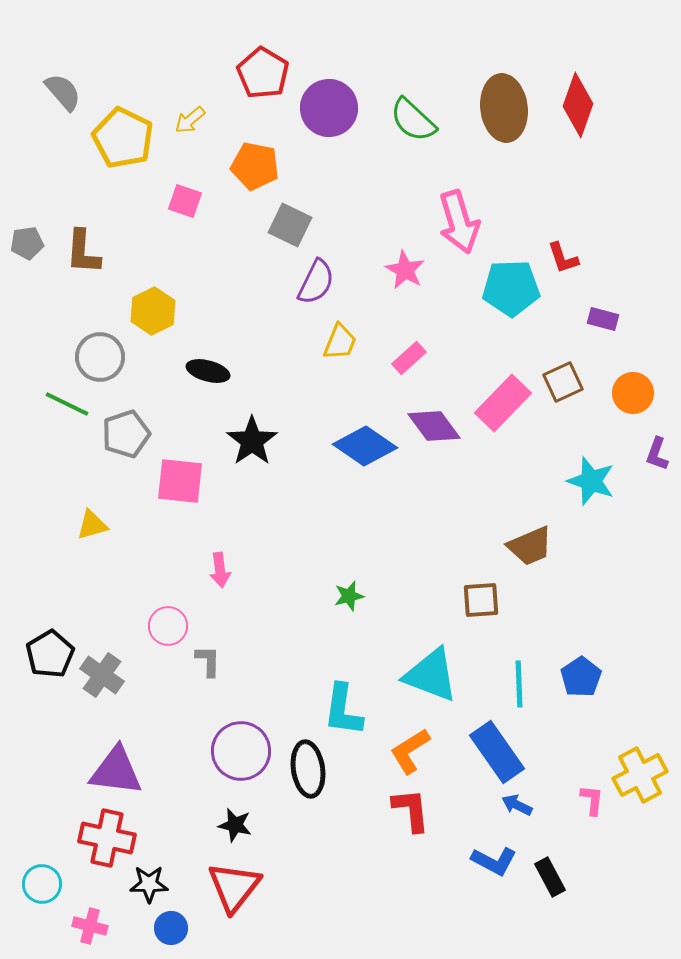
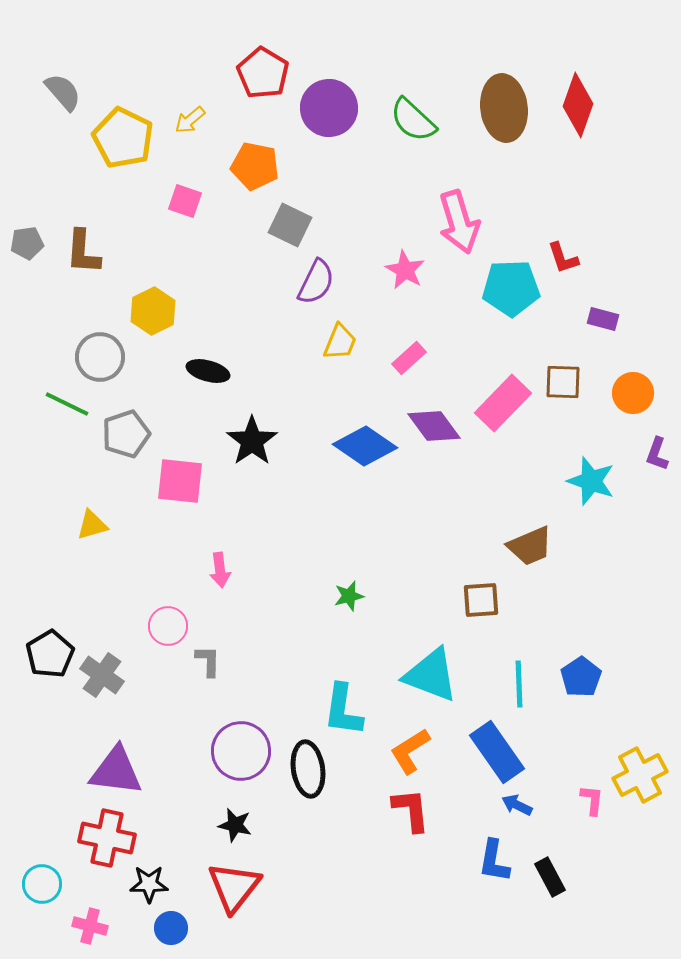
brown square at (563, 382): rotated 27 degrees clockwise
blue L-shape at (494, 861): rotated 72 degrees clockwise
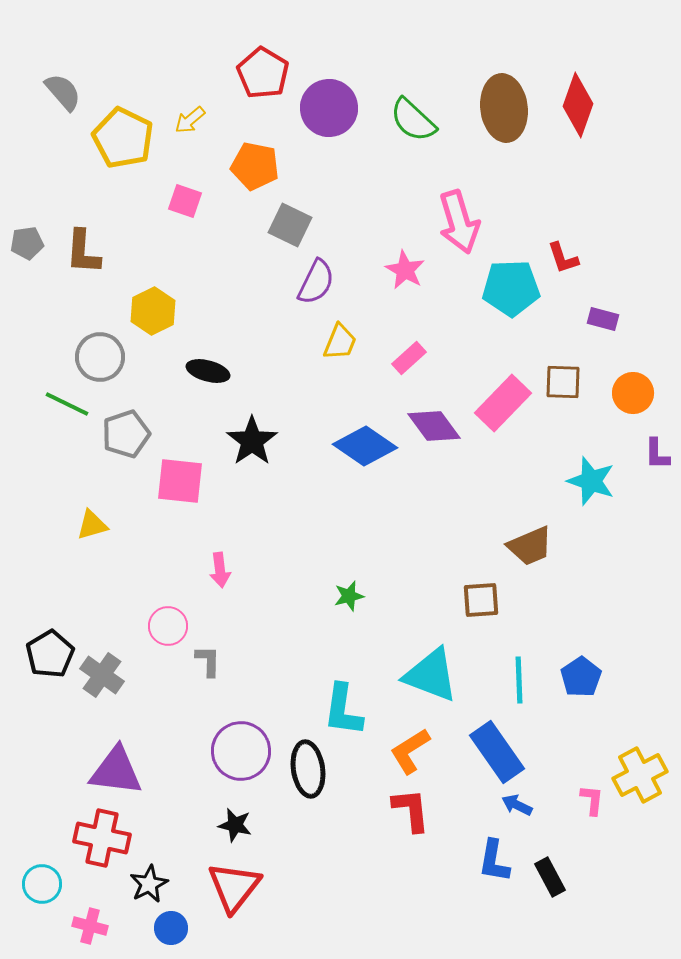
purple L-shape at (657, 454): rotated 20 degrees counterclockwise
cyan line at (519, 684): moved 4 px up
red cross at (107, 838): moved 5 px left
black star at (149, 884): rotated 27 degrees counterclockwise
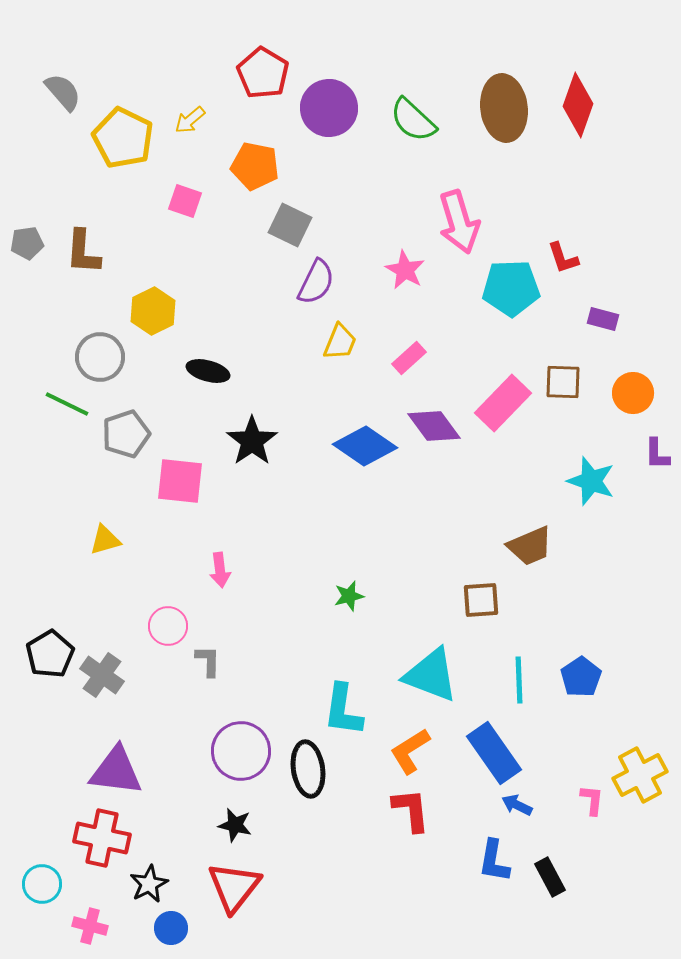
yellow triangle at (92, 525): moved 13 px right, 15 px down
blue rectangle at (497, 752): moved 3 px left, 1 px down
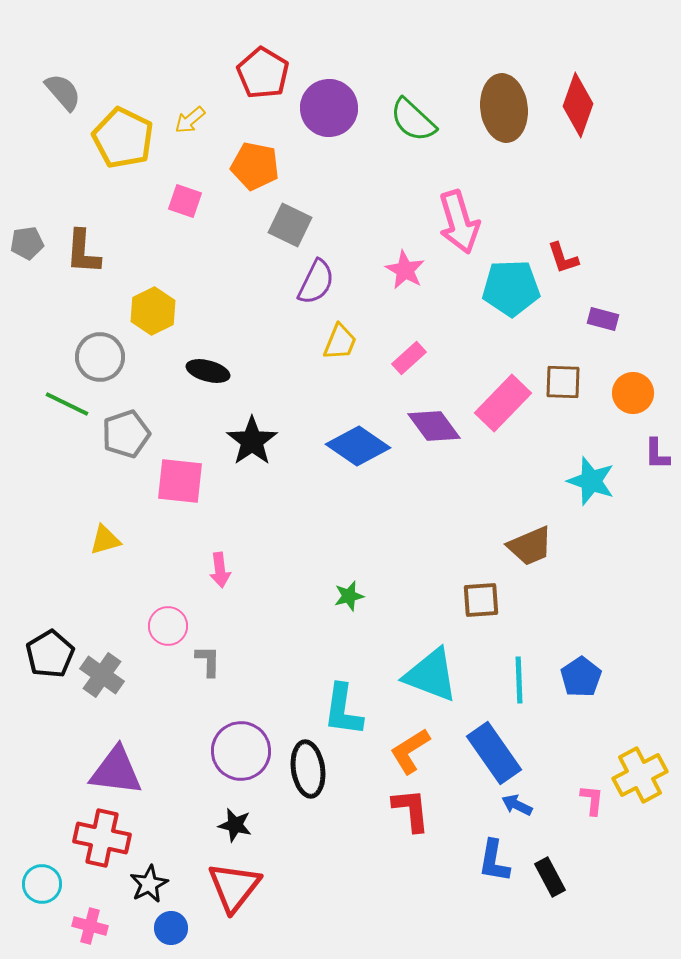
blue diamond at (365, 446): moved 7 px left
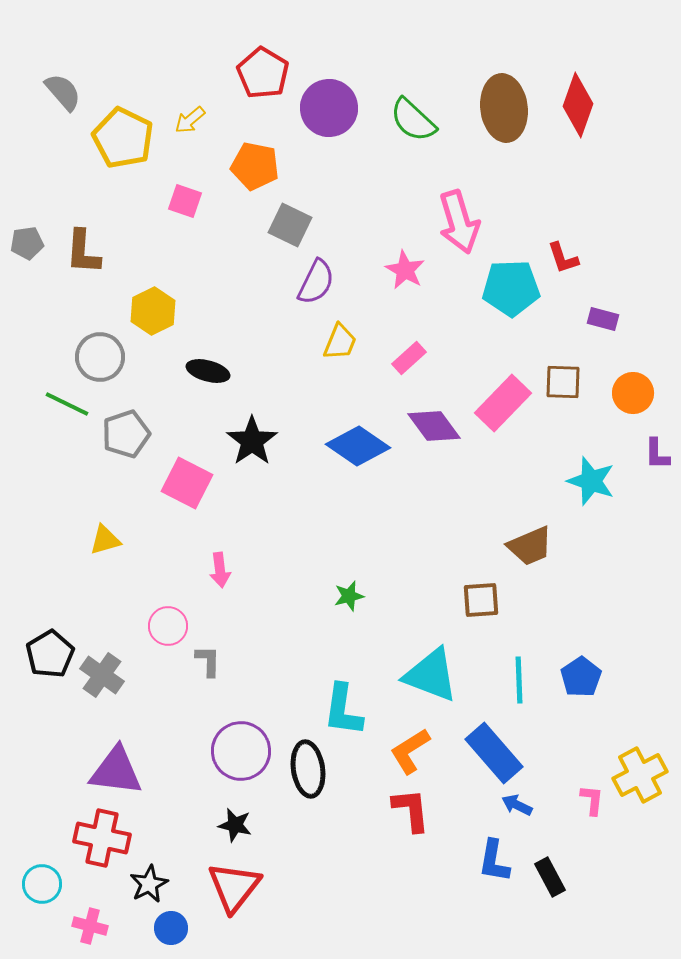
pink square at (180, 481): moved 7 px right, 2 px down; rotated 21 degrees clockwise
blue rectangle at (494, 753): rotated 6 degrees counterclockwise
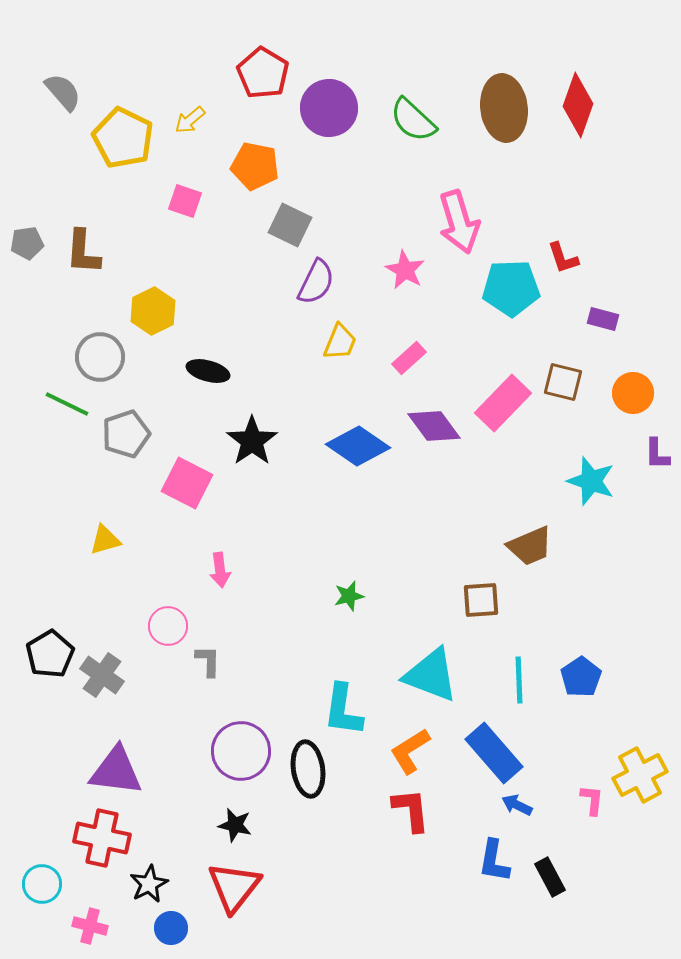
brown square at (563, 382): rotated 12 degrees clockwise
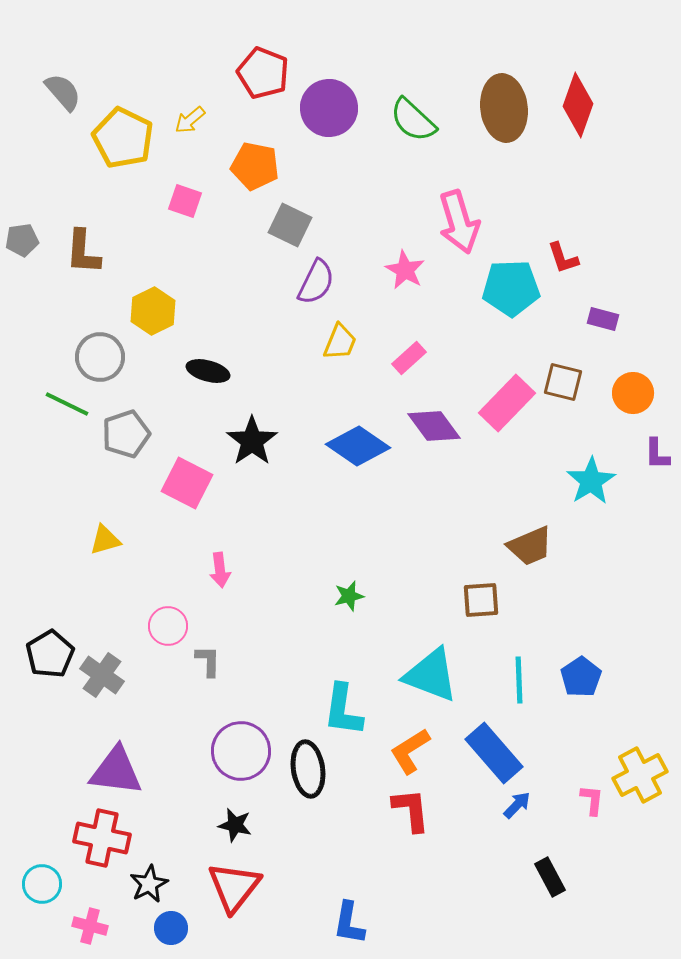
red pentagon at (263, 73): rotated 9 degrees counterclockwise
gray pentagon at (27, 243): moved 5 px left, 3 px up
pink rectangle at (503, 403): moved 4 px right
cyan star at (591, 481): rotated 21 degrees clockwise
blue arrow at (517, 805): rotated 108 degrees clockwise
blue L-shape at (494, 861): moved 145 px left, 62 px down
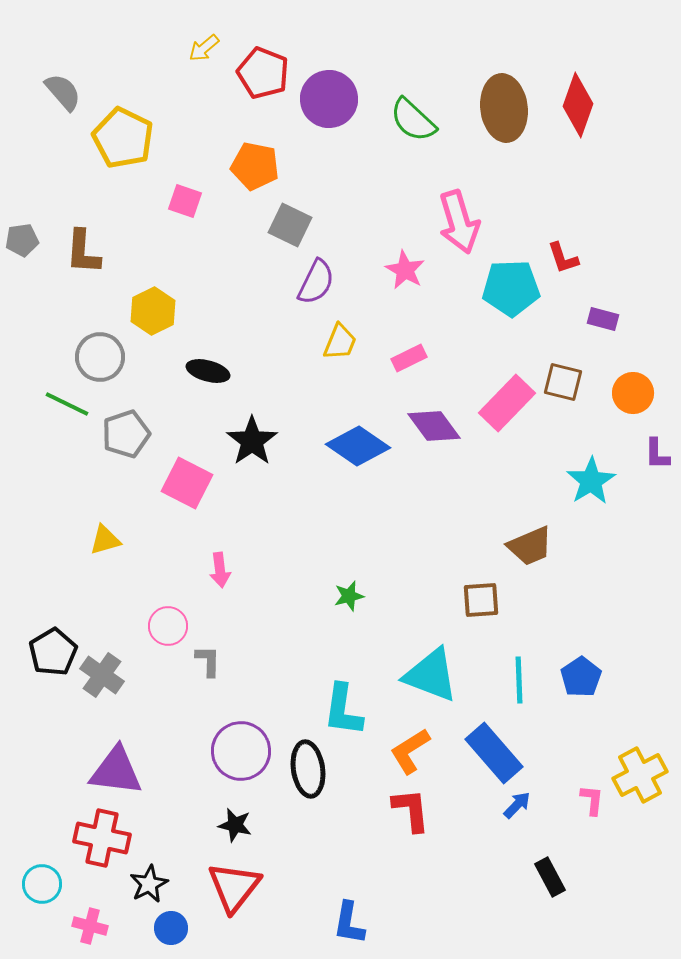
purple circle at (329, 108): moved 9 px up
yellow arrow at (190, 120): moved 14 px right, 72 px up
pink rectangle at (409, 358): rotated 16 degrees clockwise
black pentagon at (50, 654): moved 3 px right, 2 px up
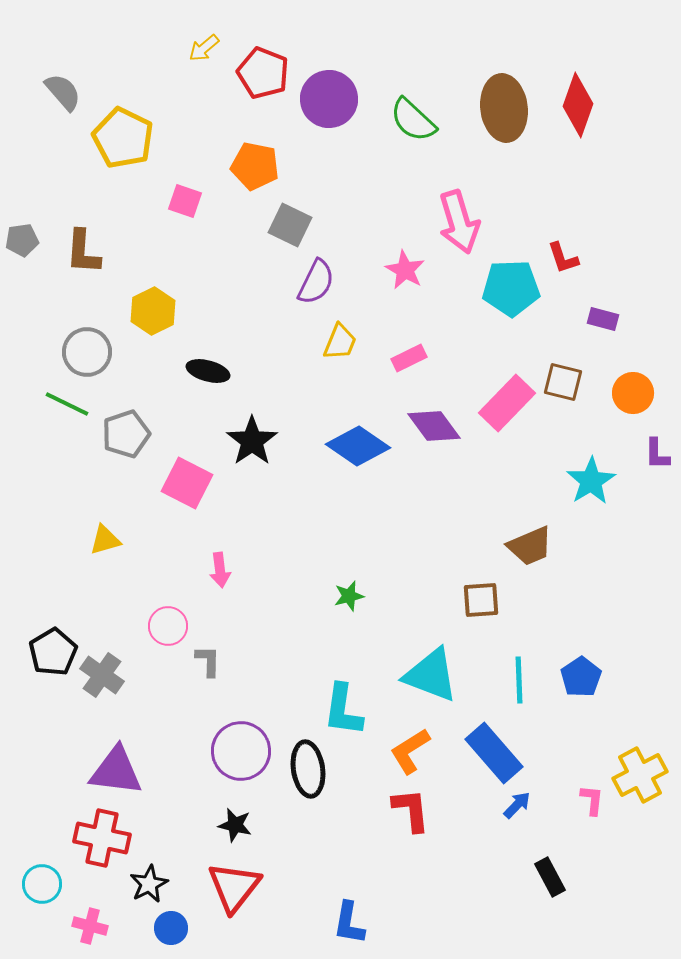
gray circle at (100, 357): moved 13 px left, 5 px up
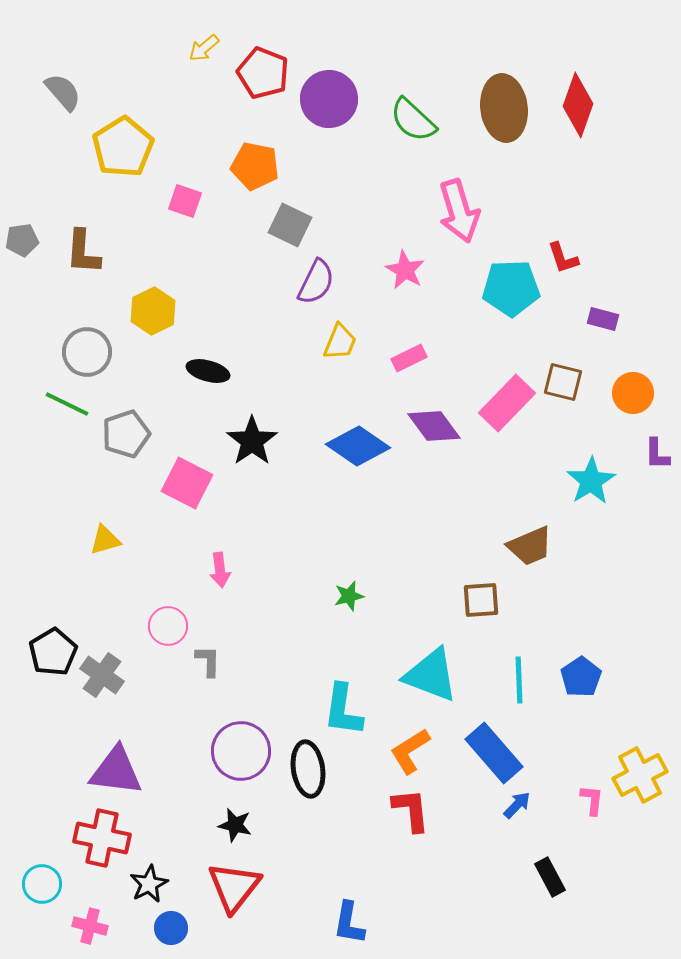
yellow pentagon at (123, 138): moved 9 px down; rotated 14 degrees clockwise
pink arrow at (459, 222): moved 11 px up
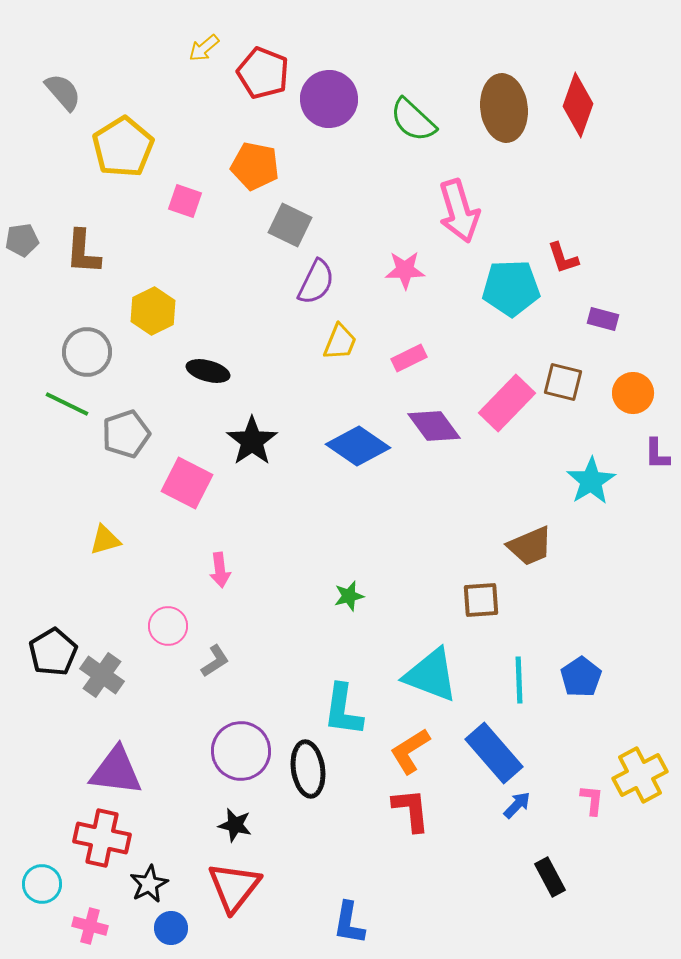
pink star at (405, 270): rotated 30 degrees counterclockwise
gray L-shape at (208, 661): moved 7 px right; rotated 56 degrees clockwise
